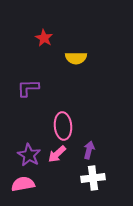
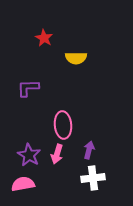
pink ellipse: moved 1 px up
pink arrow: rotated 30 degrees counterclockwise
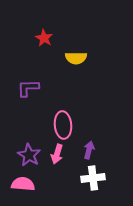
pink semicircle: rotated 15 degrees clockwise
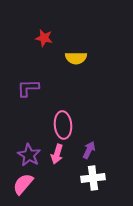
red star: rotated 18 degrees counterclockwise
purple arrow: rotated 12 degrees clockwise
pink semicircle: rotated 55 degrees counterclockwise
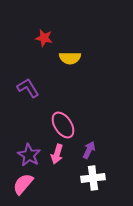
yellow semicircle: moved 6 px left
purple L-shape: rotated 60 degrees clockwise
pink ellipse: rotated 28 degrees counterclockwise
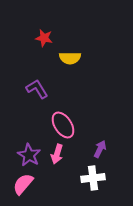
purple L-shape: moved 9 px right, 1 px down
purple arrow: moved 11 px right, 1 px up
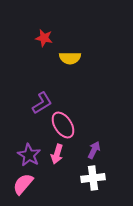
purple L-shape: moved 5 px right, 14 px down; rotated 90 degrees clockwise
purple arrow: moved 6 px left, 1 px down
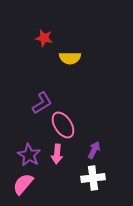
pink arrow: rotated 12 degrees counterclockwise
